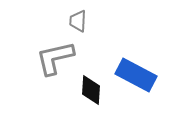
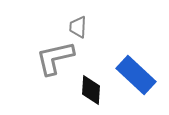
gray trapezoid: moved 6 px down
blue rectangle: rotated 15 degrees clockwise
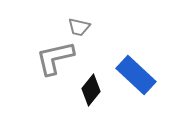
gray trapezoid: moved 1 px right; rotated 80 degrees counterclockwise
black diamond: rotated 36 degrees clockwise
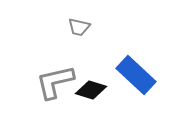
gray L-shape: moved 24 px down
black diamond: rotated 68 degrees clockwise
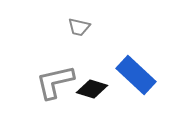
black diamond: moved 1 px right, 1 px up
